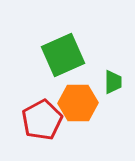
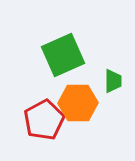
green trapezoid: moved 1 px up
red pentagon: moved 2 px right
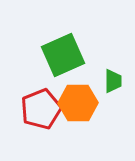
red pentagon: moved 3 px left, 11 px up; rotated 6 degrees clockwise
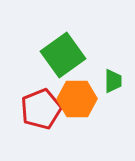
green square: rotated 12 degrees counterclockwise
orange hexagon: moved 1 px left, 4 px up
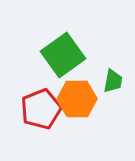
green trapezoid: rotated 10 degrees clockwise
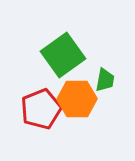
green trapezoid: moved 8 px left, 1 px up
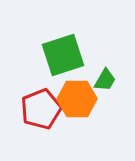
green square: rotated 18 degrees clockwise
green trapezoid: rotated 20 degrees clockwise
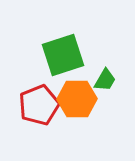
red pentagon: moved 2 px left, 4 px up
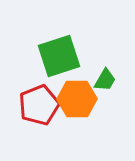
green square: moved 4 px left, 1 px down
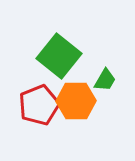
green square: rotated 33 degrees counterclockwise
orange hexagon: moved 1 px left, 2 px down
